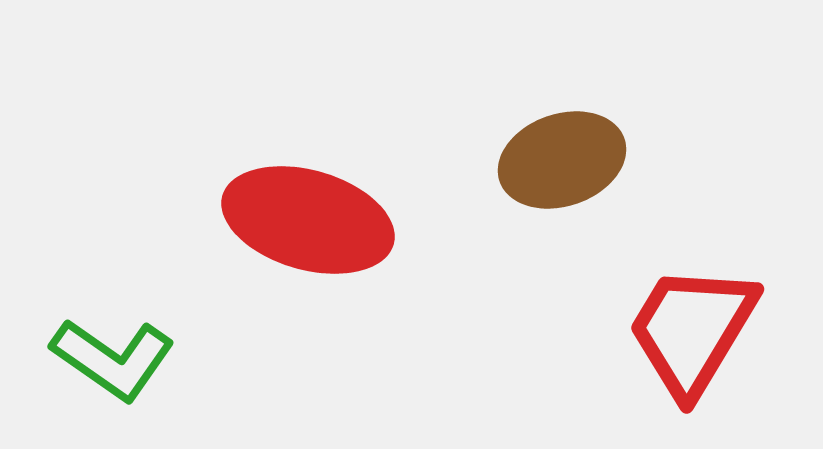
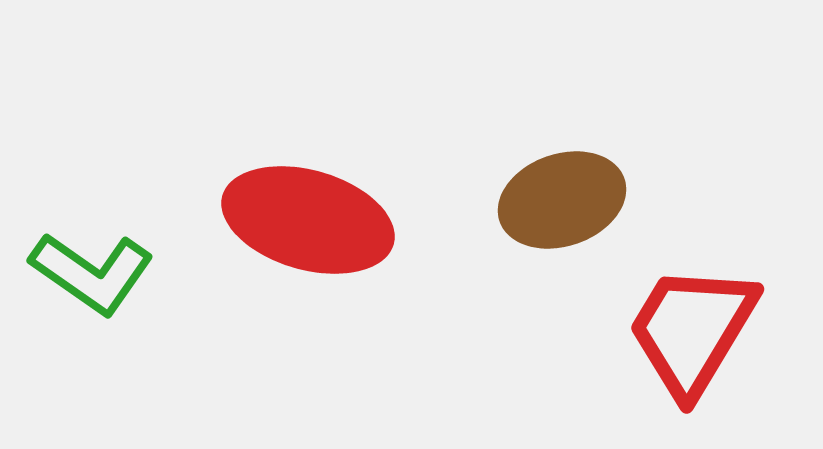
brown ellipse: moved 40 px down
green L-shape: moved 21 px left, 86 px up
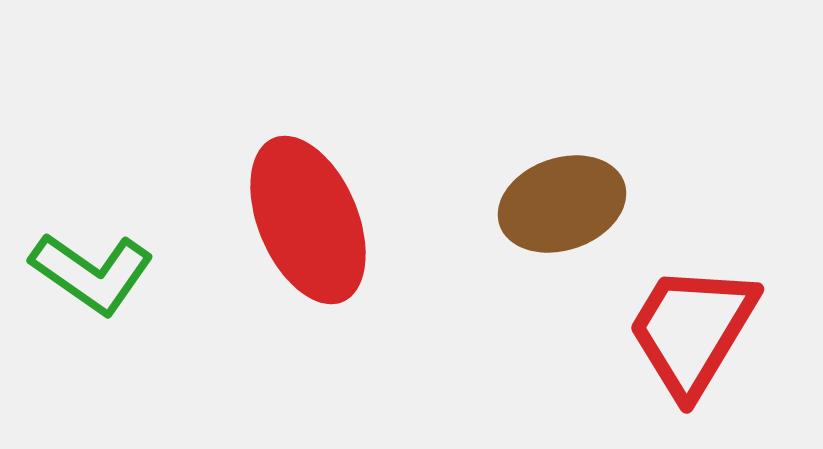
brown ellipse: moved 4 px down
red ellipse: rotated 51 degrees clockwise
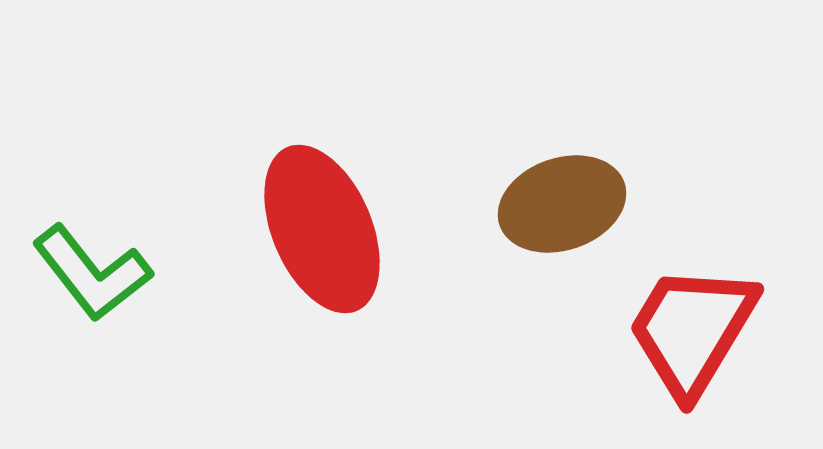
red ellipse: moved 14 px right, 9 px down
green L-shape: rotated 17 degrees clockwise
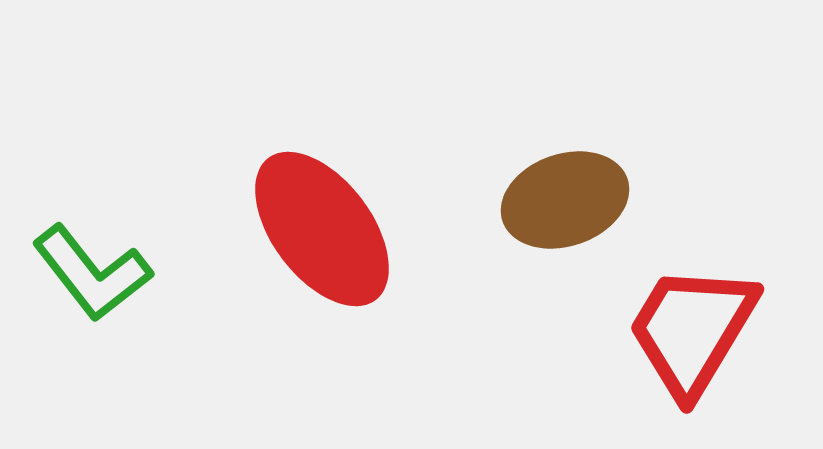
brown ellipse: moved 3 px right, 4 px up
red ellipse: rotated 14 degrees counterclockwise
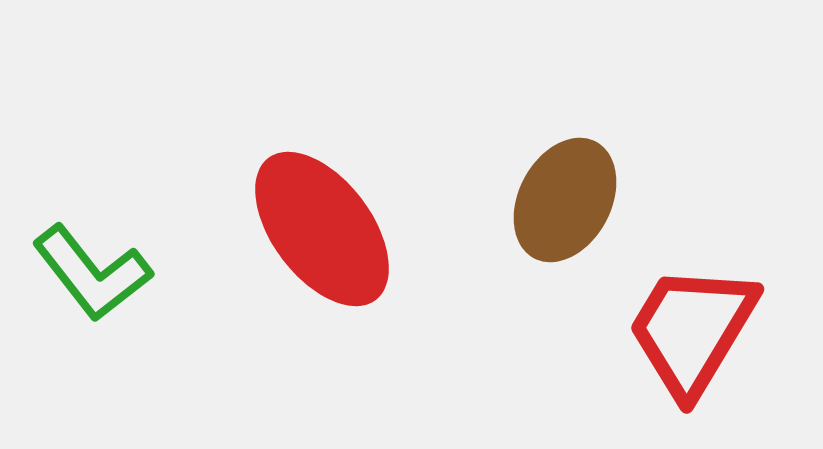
brown ellipse: rotated 43 degrees counterclockwise
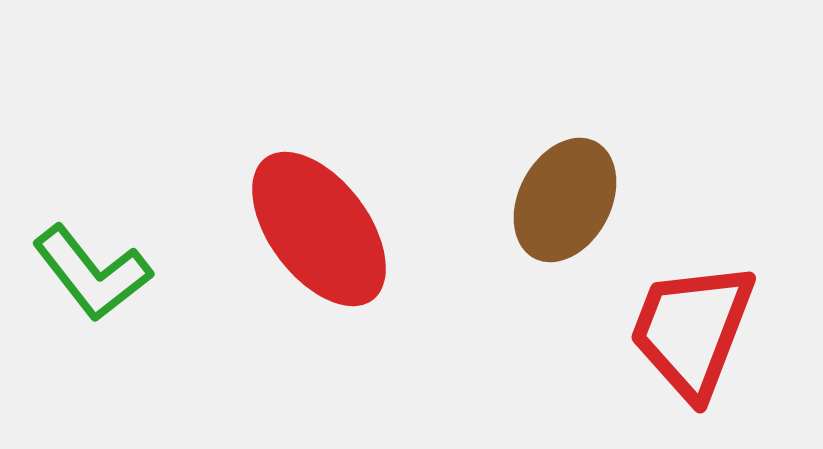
red ellipse: moved 3 px left
red trapezoid: rotated 10 degrees counterclockwise
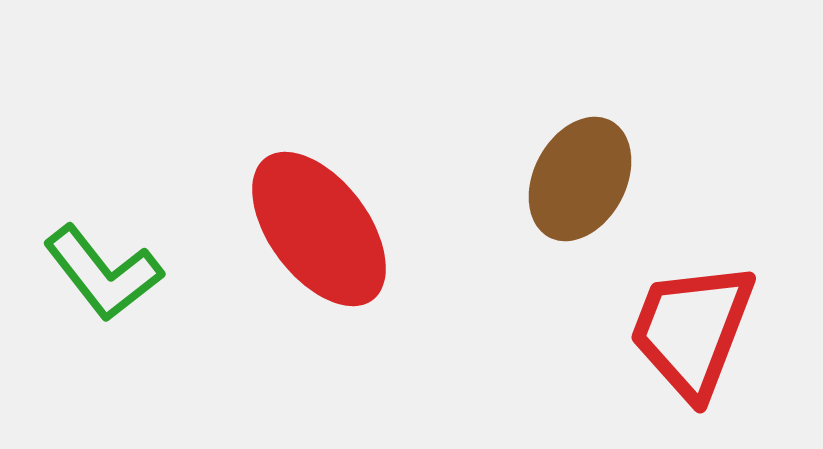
brown ellipse: moved 15 px right, 21 px up
green L-shape: moved 11 px right
